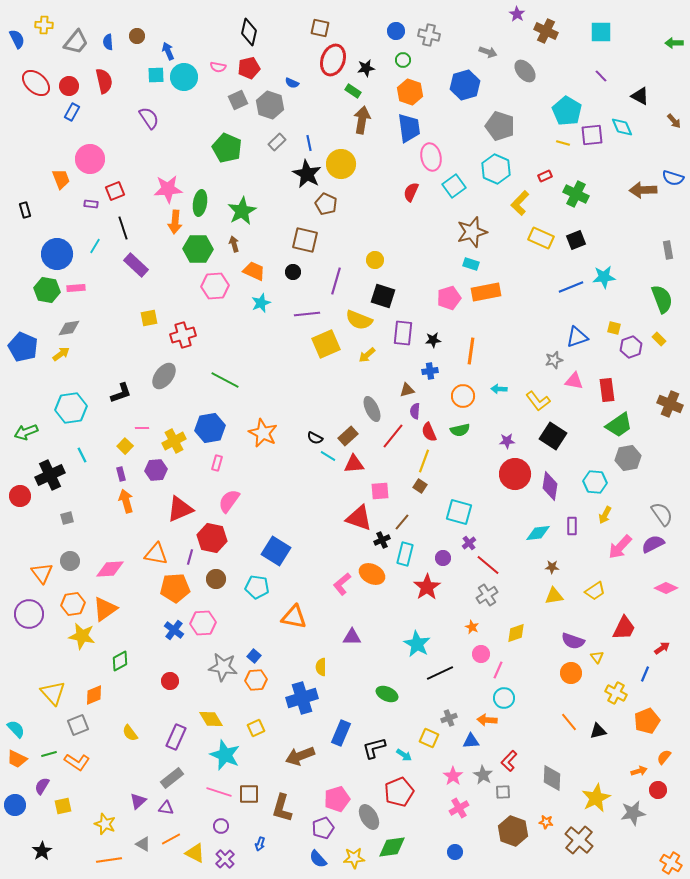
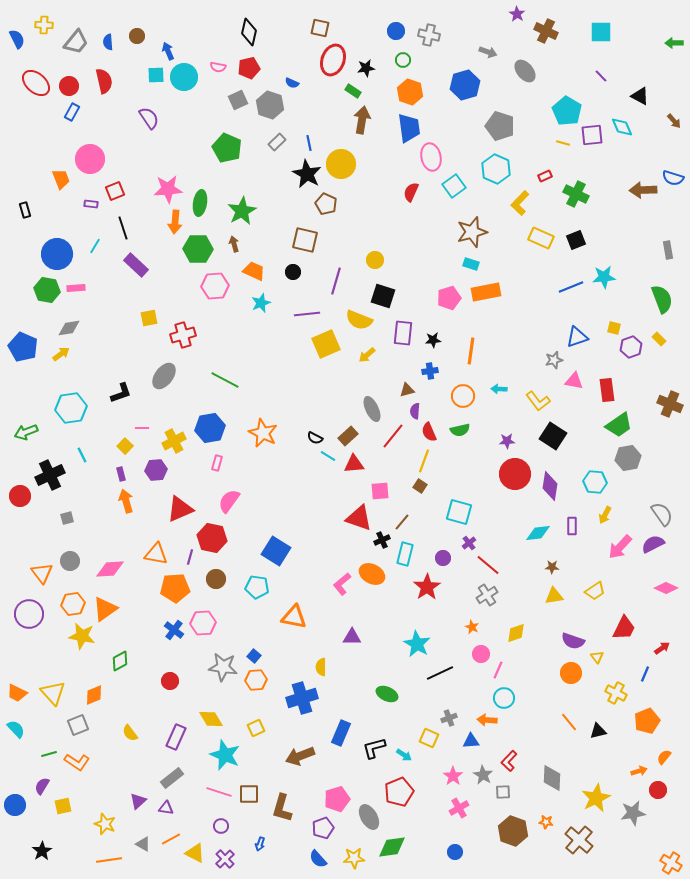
orange trapezoid at (17, 759): moved 66 px up
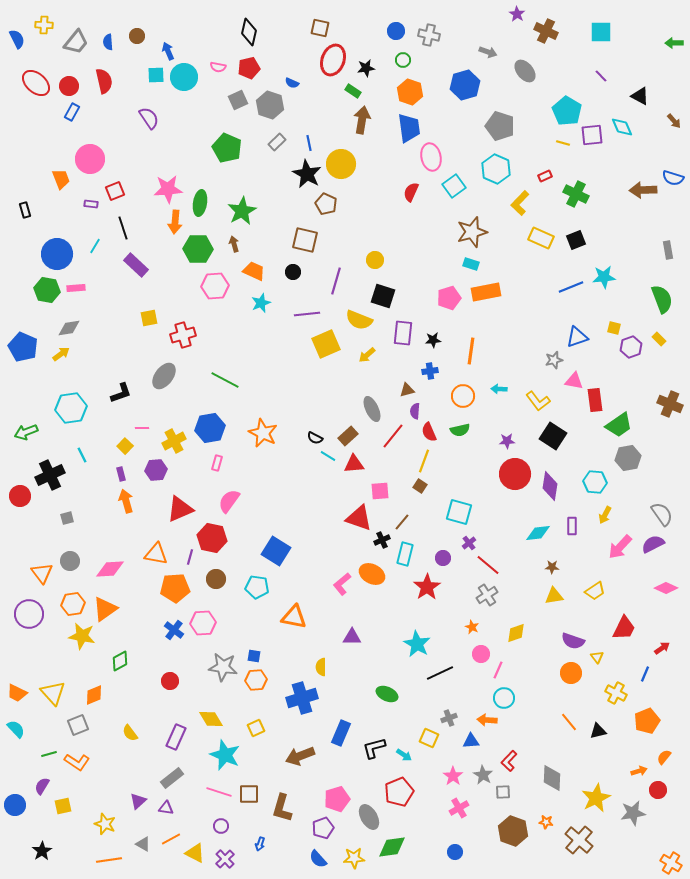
red rectangle at (607, 390): moved 12 px left, 10 px down
blue square at (254, 656): rotated 32 degrees counterclockwise
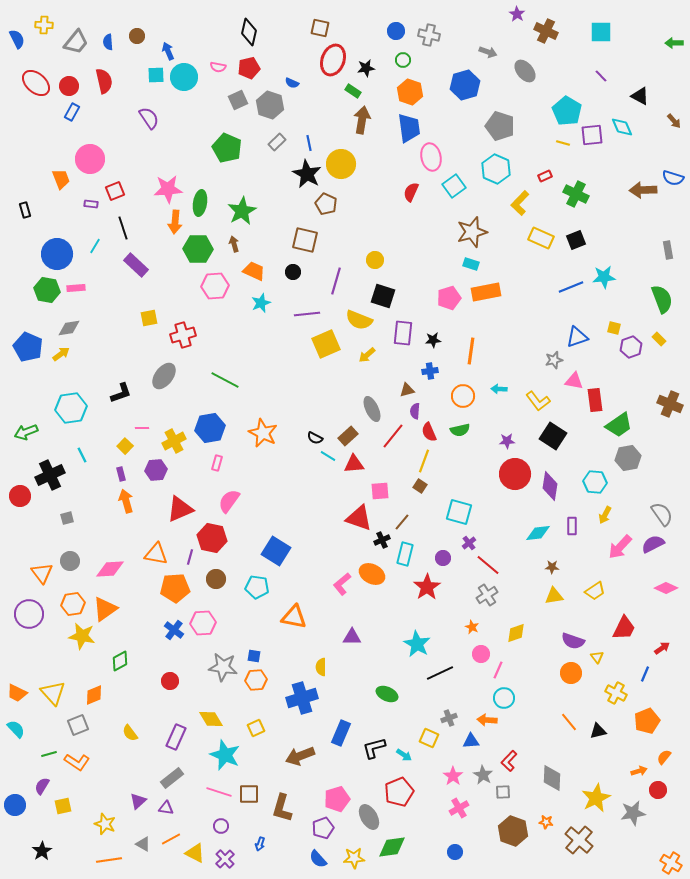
blue pentagon at (23, 347): moved 5 px right
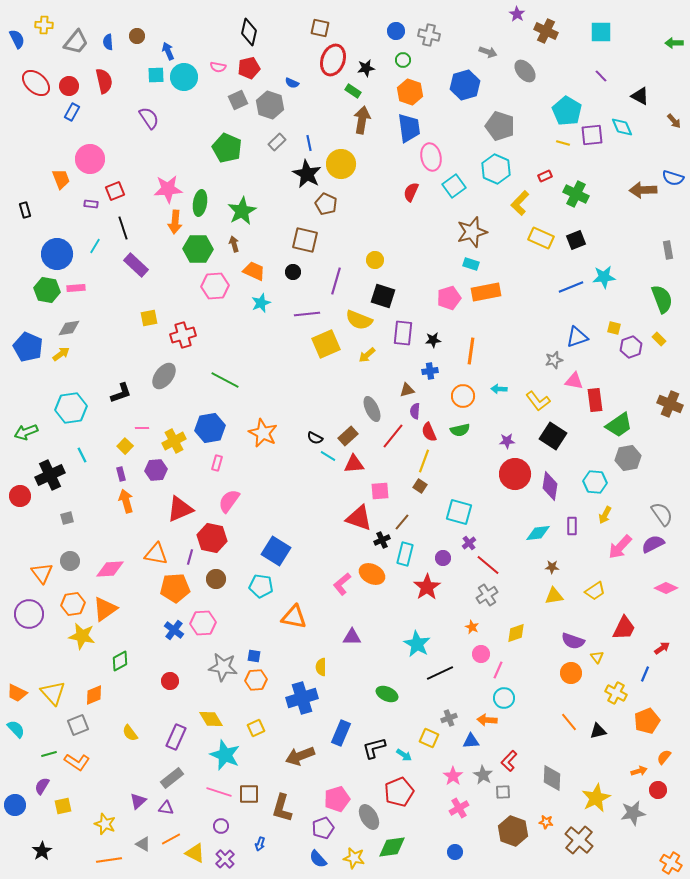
cyan pentagon at (257, 587): moved 4 px right, 1 px up
yellow star at (354, 858): rotated 15 degrees clockwise
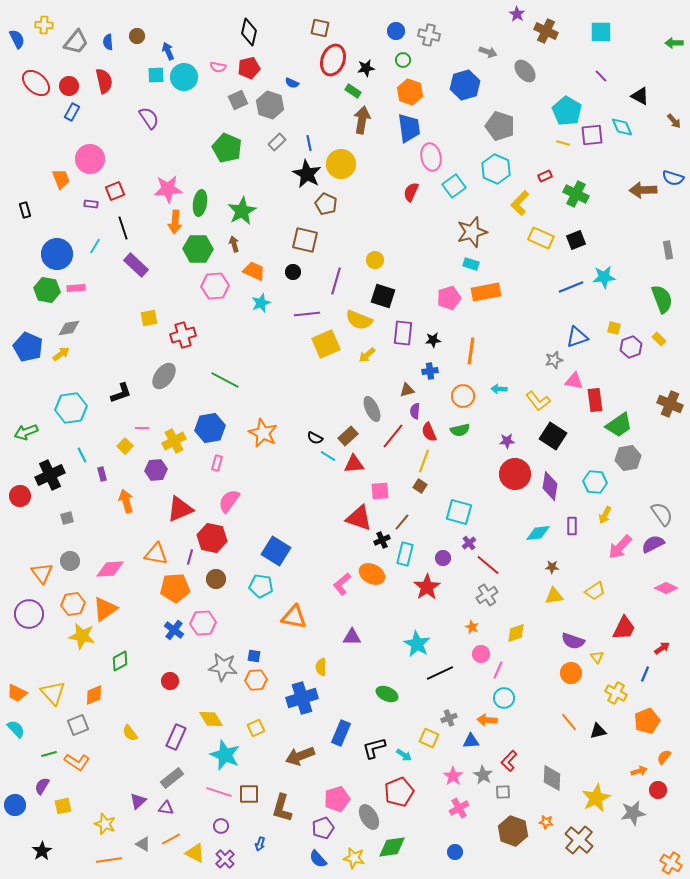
purple rectangle at (121, 474): moved 19 px left
